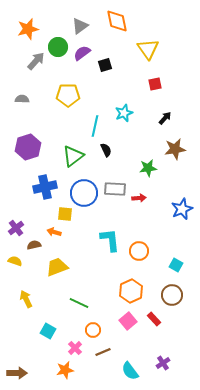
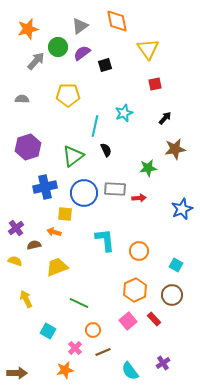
cyan L-shape at (110, 240): moved 5 px left
orange hexagon at (131, 291): moved 4 px right, 1 px up
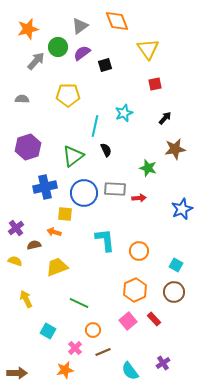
orange diamond at (117, 21): rotated 10 degrees counterclockwise
green star at (148, 168): rotated 24 degrees clockwise
brown circle at (172, 295): moved 2 px right, 3 px up
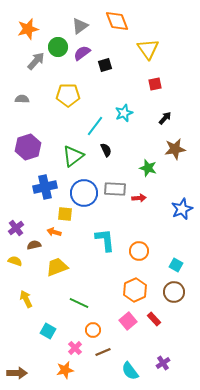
cyan line at (95, 126): rotated 25 degrees clockwise
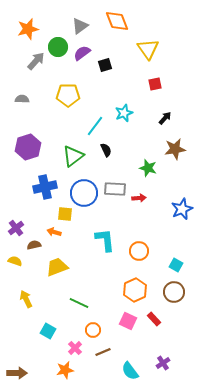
pink square at (128, 321): rotated 24 degrees counterclockwise
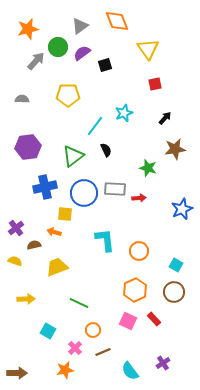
purple hexagon at (28, 147): rotated 10 degrees clockwise
yellow arrow at (26, 299): rotated 114 degrees clockwise
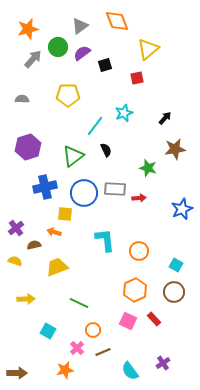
yellow triangle at (148, 49): rotated 25 degrees clockwise
gray arrow at (36, 61): moved 3 px left, 2 px up
red square at (155, 84): moved 18 px left, 6 px up
purple hexagon at (28, 147): rotated 10 degrees counterclockwise
pink cross at (75, 348): moved 2 px right
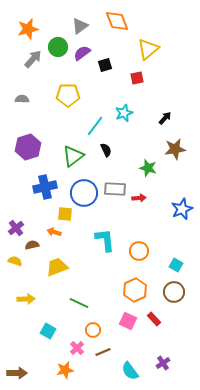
brown semicircle at (34, 245): moved 2 px left
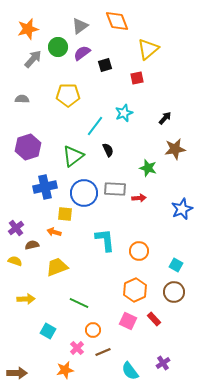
black semicircle at (106, 150): moved 2 px right
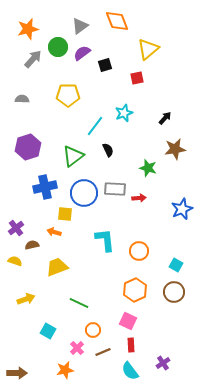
yellow arrow at (26, 299): rotated 18 degrees counterclockwise
red rectangle at (154, 319): moved 23 px left, 26 px down; rotated 40 degrees clockwise
